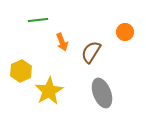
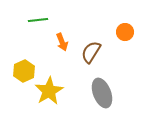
yellow hexagon: moved 3 px right
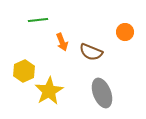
brown semicircle: rotated 100 degrees counterclockwise
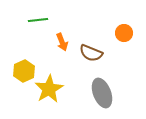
orange circle: moved 1 px left, 1 px down
brown semicircle: moved 1 px down
yellow star: moved 2 px up
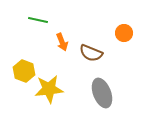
green line: rotated 18 degrees clockwise
yellow hexagon: rotated 15 degrees counterclockwise
yellow star: rotated 24 degrees clockwise
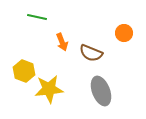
green line: moved 1 px left, 3 px up
gray ellipse: moved 1 px left, 2 px up
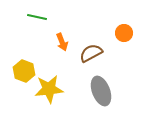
brown semicircle: rotated 130 degrees clockwise
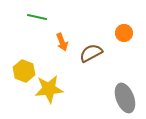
gray ellipse: moved 24 px right, 7 px down
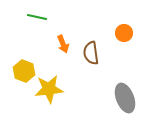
orange arrow: moved 1 px right, 2 px down
brown semicircle: rotated 70 degrees counterclockwise
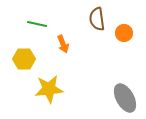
green line: moved 7 px down
brown semicircle: moved 6 px right, 34 px up
yellow hexagon: moved 12 px up; rotated 20 degrees counterclockwise
gray ellipse: rotated 8 degrees counterclockwise
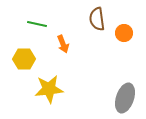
gray ellipse: rotated 48 degrees clockwise
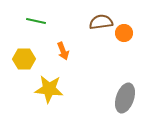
brown semicircle: moved 4 px right, 3 px down; rotated 90 degrees clockwise
green line: moved 1 px left, 3 px up
orange arrow: moved 7 px down
yellow star: rotated 12 degrees clockwise
